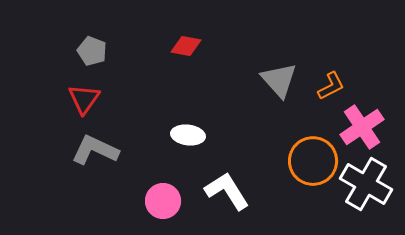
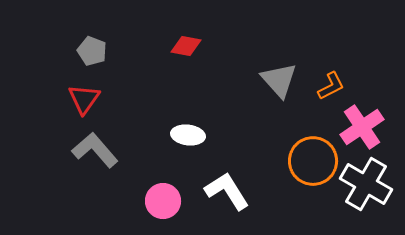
gray L-shape: rotated 24 degrees clockwise
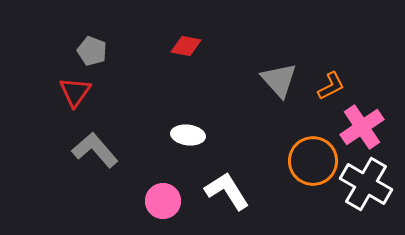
red triangle: moved 9 px left, 7 px up
